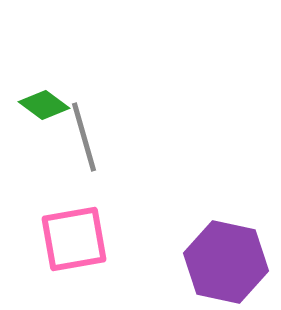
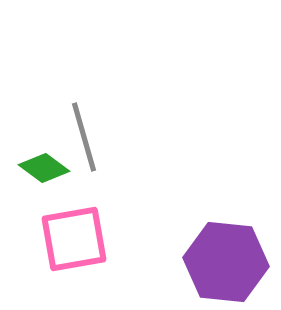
green diamond: moved 63 px down
purple hexagon: rotated 6 degrees counterclockwise
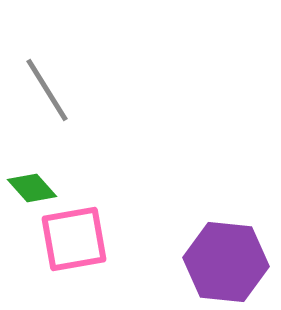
gray line: moved 37 px left, 47 px up; rotated 16 degrees counterclockwise
green diamond: moved 12 px left, 20 px down; rotated 12 degrees clockwise
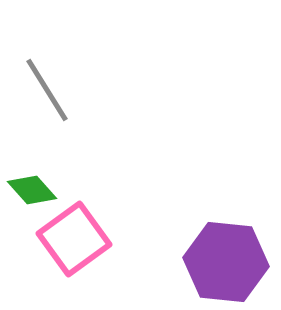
green diamond: moved 2 px down
pink square: rotated 26 degrees counterclockwise
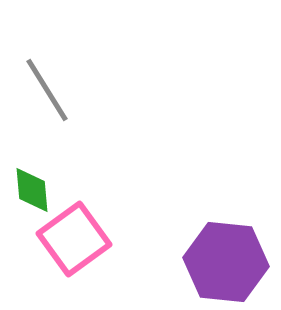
green diamond: rotated 36 degrees clockwise
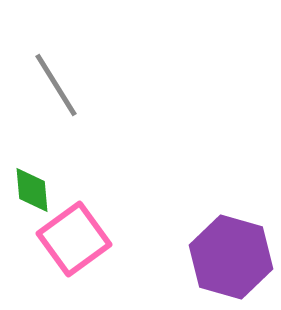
gray line: moved 9 px right, 5 px up
purple hexagon: moved 5 px right, 5 px up; rotated 10 degrees clockwise
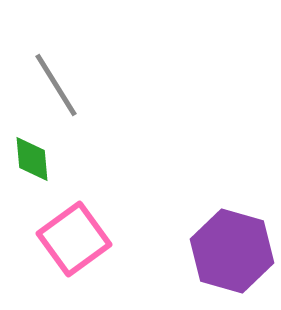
green diamond: moved 31 px up
purple hexagon: moved 1 px right, 6 px up
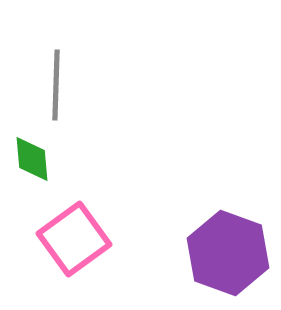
gray line: rotated 34 degrees clockwise
purple hexagon: moved 4 px left, 2 px down; rotated 4 degrees clockwise
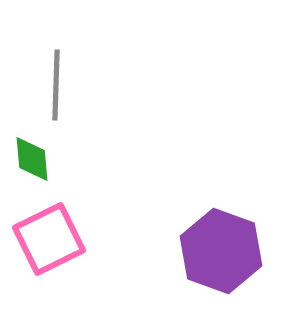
pink square: moved 25 px left; rotated 10 degrees clockwise
purple hexagon: moved 7 px left, 2 px up
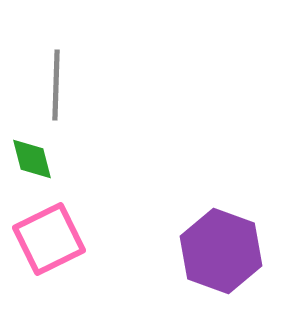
green diamond: rotated 9 degrees counterclockwise
